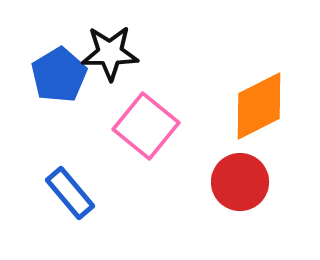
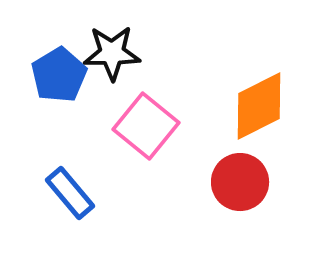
black star: moved 2 px right
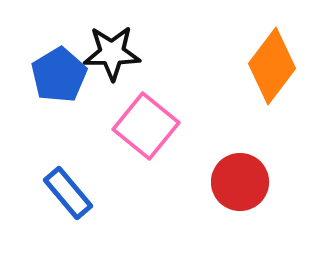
orange diamond: moved 13 px right, 40 px up; rotated 26 degrees counterclockwise
blue rectangle: moved 2 px left
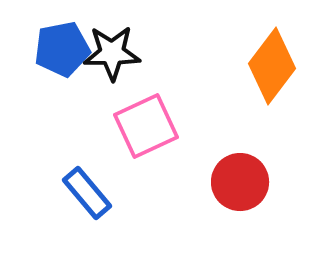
blue pentagon: moved 3 px right, 26 px up; rotated 20 degrees clockwise
pink square: rotated 26 degrees clockwise
blue rectangle: moved 19 px right
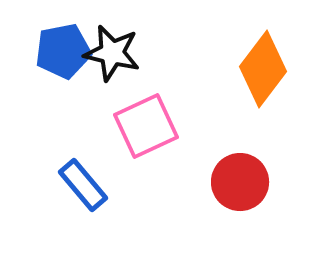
blue pentagon: moved 1 px right, 2 px down
black star: rotated 14 degrees clockwise
orange diamond: moved 9 px left, 3 px down
blue rectangle: moved 4 px left, 8 px up
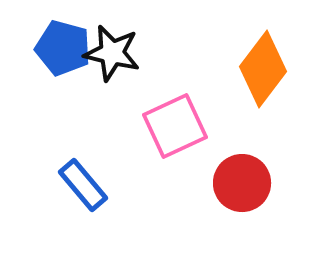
blue pentagon: moved 3 px up; rotated 26 degrees clockwise
pink square: moved 29 px right
red circle: moved 2 px right, 1 px down
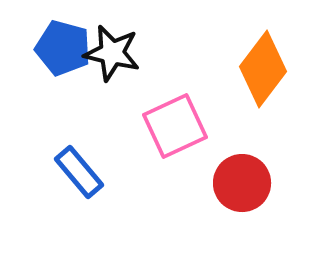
blue rectangle: moved 4 px left, 13 px up
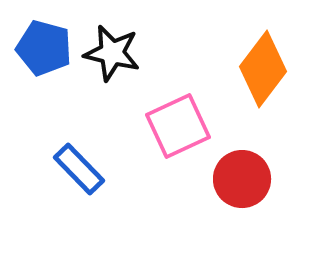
blue pentagon: moved 19 px left
pink square: moved 3 px right
blue rectangle: moved 3 px up; rotated 4 degrees counterclockwise
red circle: moved 4 px up
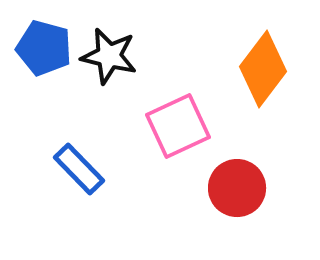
black star: moved 3 px left, 3 px down
red circle: moved 5 px left, 9 px down
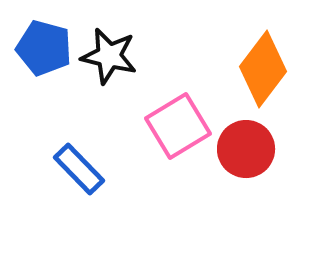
pink square: rotated 6 degrees counterclockwise
red circle: moved 9 px right, 39 px up
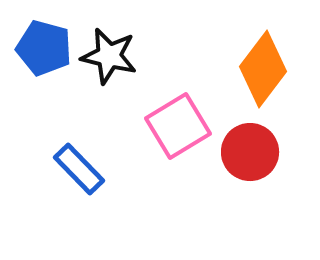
red circle: moved 4 px right, 3 px down
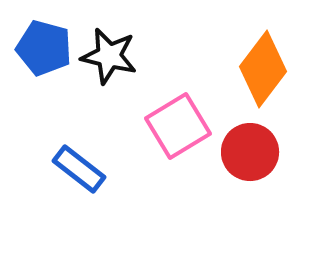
blue rectangle: rotated 8 degrees counterclockwise
